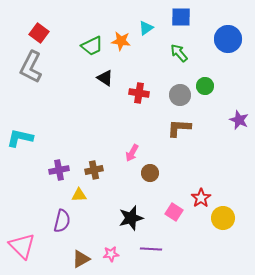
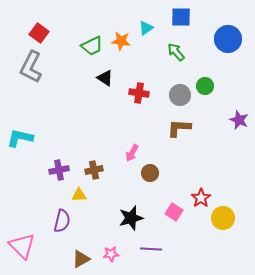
green arrow: moved 3 px left, 1 px up
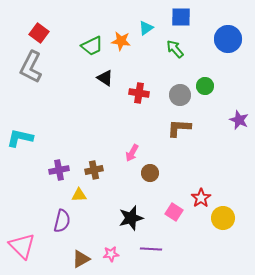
green arrow: moved 1 px left, 3 px up
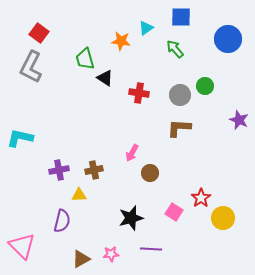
green trapezoid: moved 7 px left, 13 px down; rotated 100 degrees clockwise
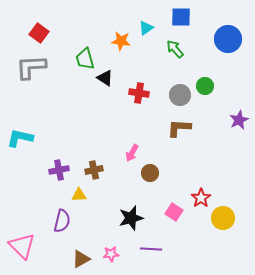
gray L-shape: rotated 60 degrees clockwise
purple star: rotated 24 degrees clockwise
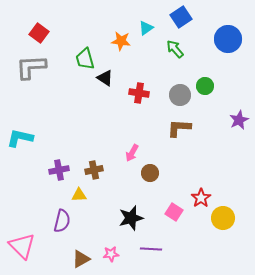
blue square: rotated 35 degrees counterclockwise
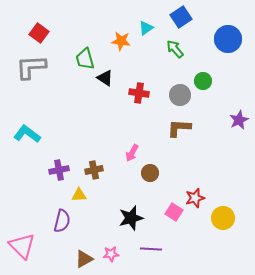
green circle: moved 2 px left, 5 px up
cyan L-shape: moved 7 px right, 4 px up; rotated 24 degrees clockwise
red star: moved 6 px left; rotated 18 degrees clockwise
brown triangle: moved 3 px right
